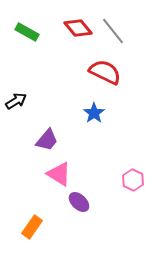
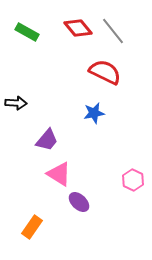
black arrow: moved 2 px down; rotated 35 degrees clockwise
blue star: rotated 25 degrees clockwise
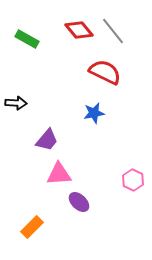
red diamond: moved 1 px right, 2 px down
green rectangle: moved 7 px down
pink triangle: rotated 36 degrees counterclockwise
orange rectangle: rotated 10 degrees clockwise
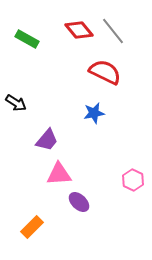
black arrow: rotated 30 degrees clockwise
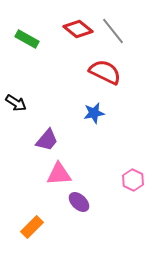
red diamond: moved 1 px left, 1 px up; rotated 12 degrees counterclockwise
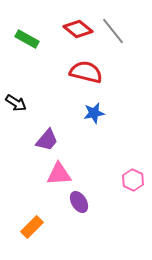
red semicircle: moved 19 px left; rotated 12 degrees counterclockwise
purple ellipse: rotated 15 degrees clockwise
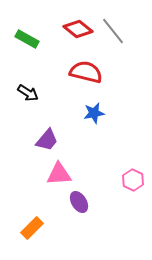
black arrow: moved 12 px right, 10 px up
orange rectangle: moved 1 px down
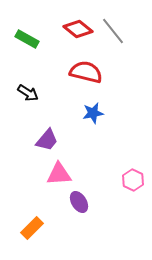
blue star: moved 1 px left
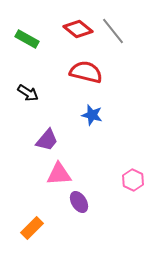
blue star: moved 1 px left, 2 px down; rotated 25 degrees clockwise
